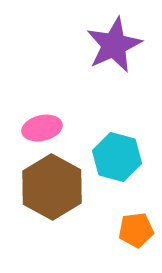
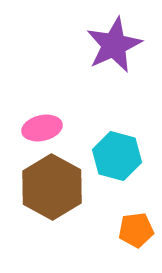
cyan hexagon: moved 1 px up
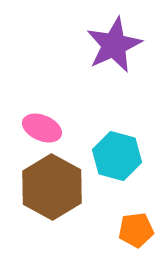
pink ellipse: rotated 36 degrees clockwise
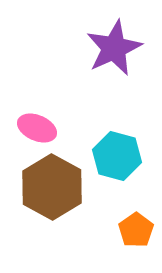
purple star: moved 3 px down
pink ellipse: moved 5 px left
orange pentagon: rotated 28 degrees counterclockwise
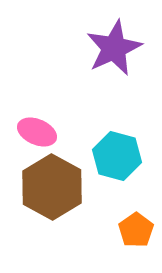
pink ellipse: moved 4 px down
